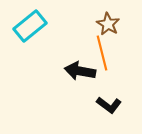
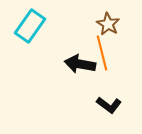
cyan rectangle: rotated 16 degrees counterclockwise
black arrow: moved 7 px up
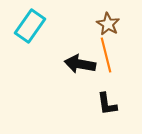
orange line: moved 4 px right, 2 px down
black L-shape: moved 2 px left, 1 px up; rotated 45 degrees clockwise
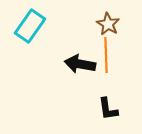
orange line: rotated 12 degrees clockwise
black L-shape: moved 1 px right, 5 px down
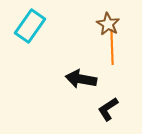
orange line: moved 6 px right, 8 px up
black arrow: moved 1 px right, 15 px down
black L-shape: rotated 65 degrees clockwise
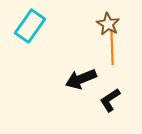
black arrow: rotated 32 degrees counterclockwise
black L-shape: moved 2 px right, 9 px up
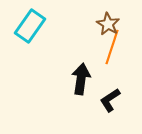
orange line: rotated 20 degrees clockwise
black arrow: rotated 120 degrees clockwise
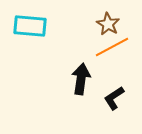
cyan rectangle: rotated 60 degrees clockwise
orange line: rotated 44 degrees clockwise
black L-shape: moved 4 px right, 2 px up
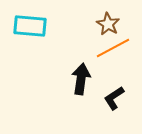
orange line: moved 1 px right, 1 px down
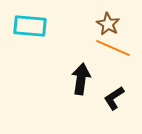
orange line: rotated 52 degrees clockwise
